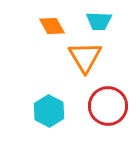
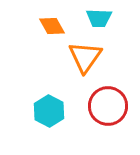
cyan trapezoid: moved 3 px up
orange triangle: rotated 6 degrees clockwise
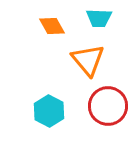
orange triangle: moved 3 px right, 3 px down; rotated 15 degrees counterclockwise
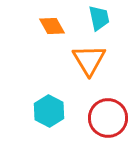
cyan trapezoid: rotated 104 degrees counterclockwise
orange triangle: moved 1 px right; rotated 9 degrees clockwise
red circle: moved 12 px down
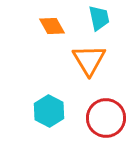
red circle: moved 2 px left
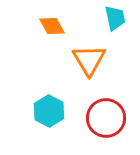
cyan trapezoid: moved 16 px right
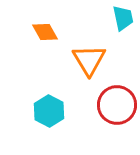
cyan trapezoid: moved 8 px right
orange diamond: moved 7 px left, 6 px down
red circle: moved 11 px right, 13 px up
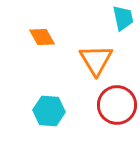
orange diamond: moved 3 px left, 5 px down
orange triangle: moved 7 px right
cyan hexagon: rotated 24 degrees counterclockwise
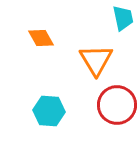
orange diamond: moved 1 px left, 1 px down
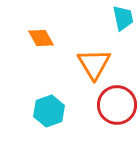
orange triangle: moved 2 px left, 4 px down
cyan hexagon: rotated 24 degrees counterclockwise
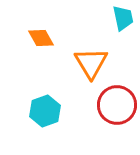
orange triangle: moved 3 px left, 1 px up
cyan hexagon: moved 4 px left
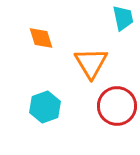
orange diamond: rotated 12 degrees clockwise
red circle: moved 1 px down
cyan hexagon: moved 4 px up
